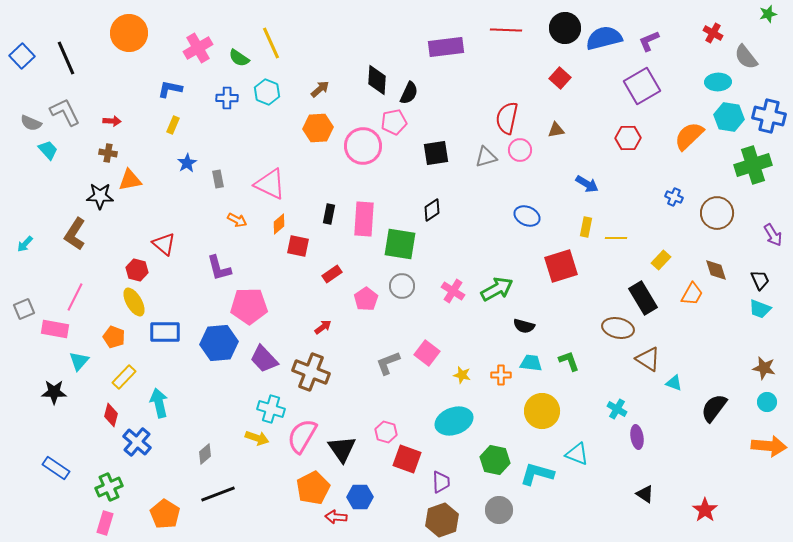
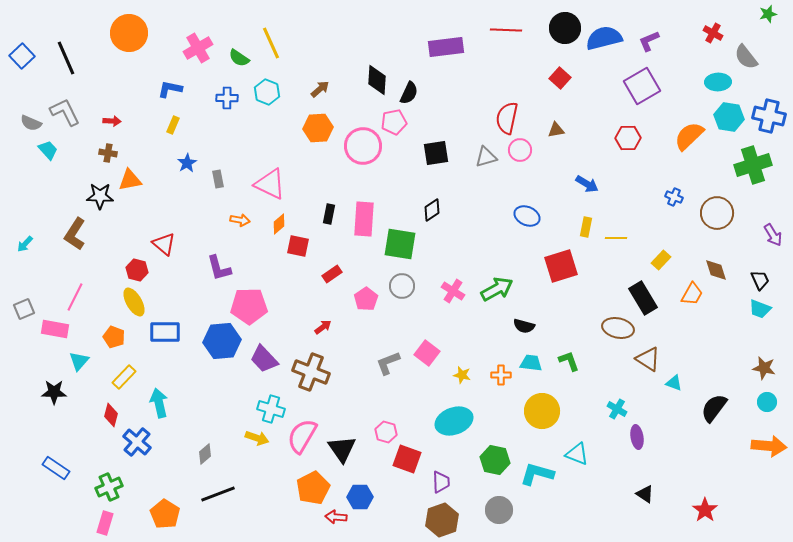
orange arrow at (237, 220): moved 3 px right; rotated 18 degrees counterclockwise
blue hexagon at (219, 343): moved 3 px right, 2 px up
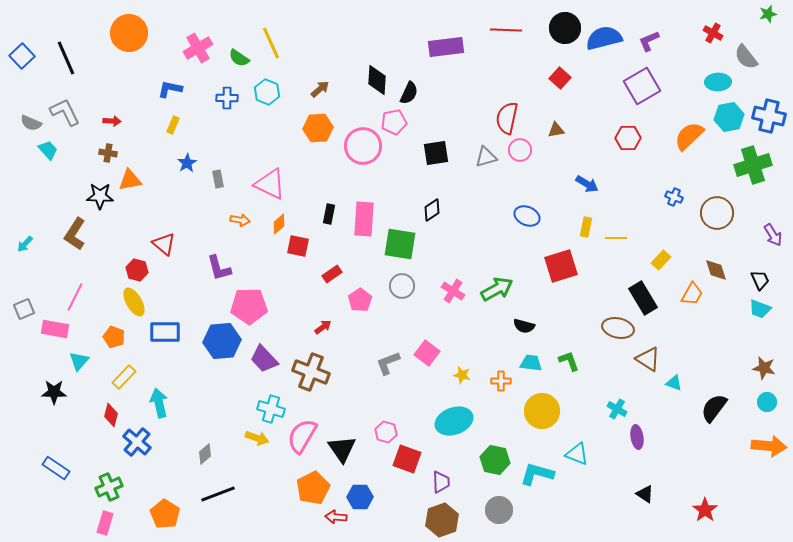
cyan hexagon at (729, 117): rotated 20 degrees counterclockwise
pink pentagon at (366, 299): moved 6 px left, 1 px down
orange cross at (501, 375): moved 6 px down
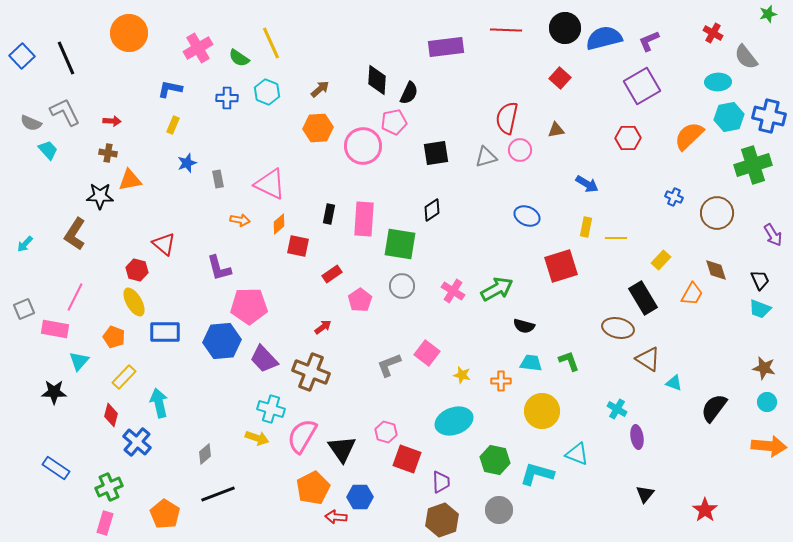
blue star at (187, 163): rotated 12 degrees clockwise
gray L-shape at (388, 363): moved 1 px right, 2 px down
black triangle at (645, 494): rotated 36 degrees clockwise
